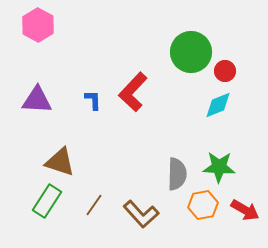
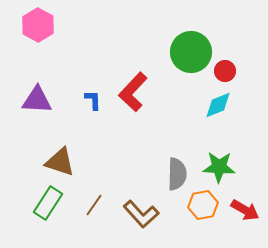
green rectangle: moved 1 px right, 2 px down
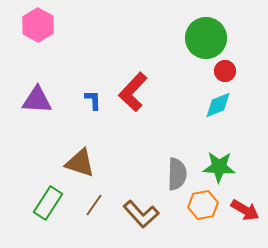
green circle: moved 15 px right, 14 px up
brown triangle: moved 20 px right, 1 px down
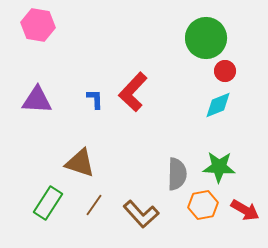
pink hexagon: rotated 20 degrees counterclockwise
blue L-shape: moved 2 px right, 1 px up
